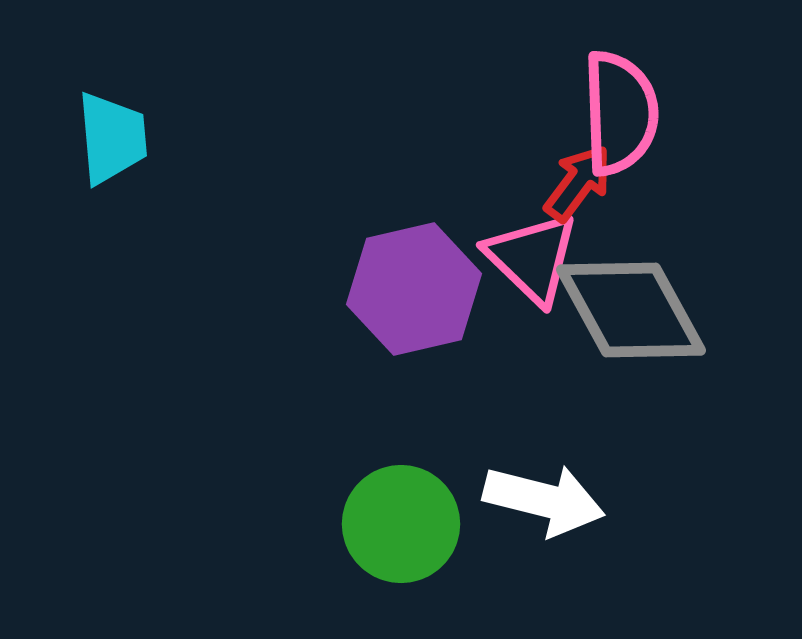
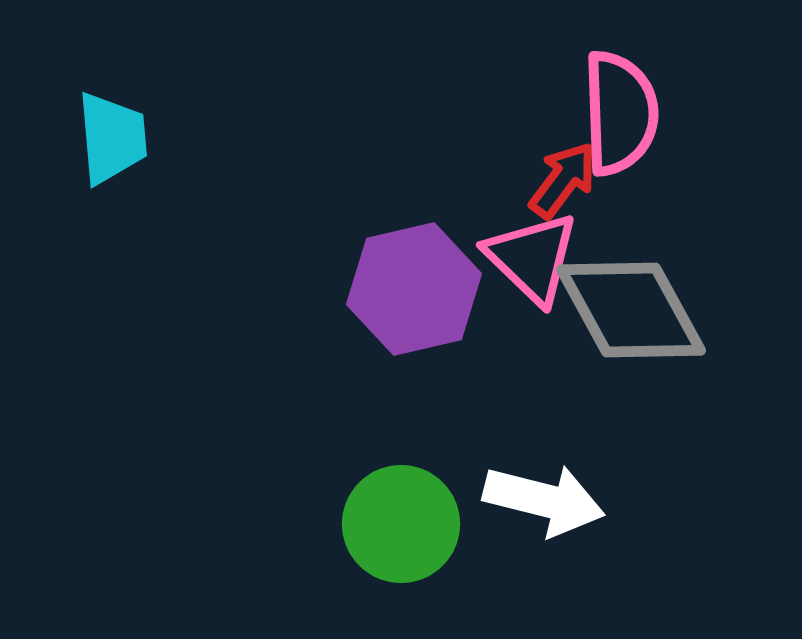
red arrow: moved 15 px left, 3 px up
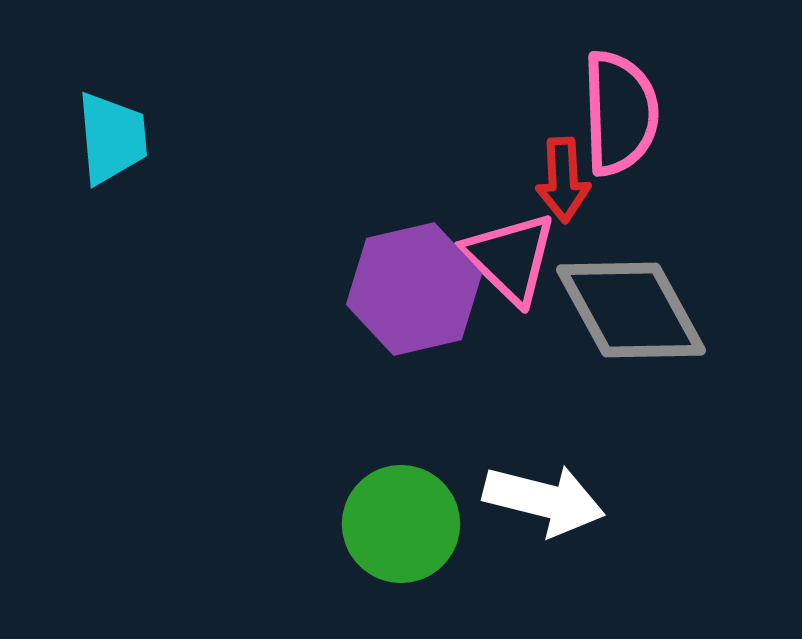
red arrow: rotated 140 degrees clockwise
pink triangle: moved 22 px left
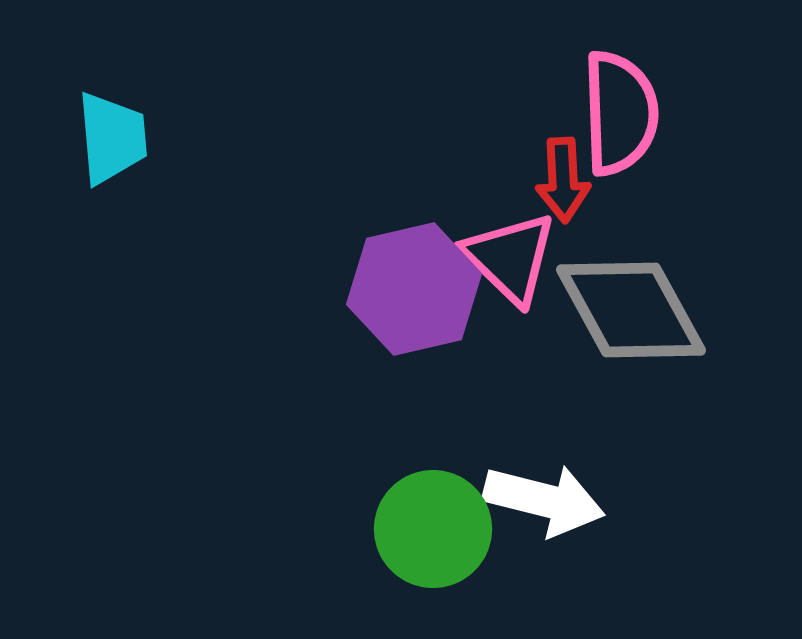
green circle: moved 32 px right, 5 px down
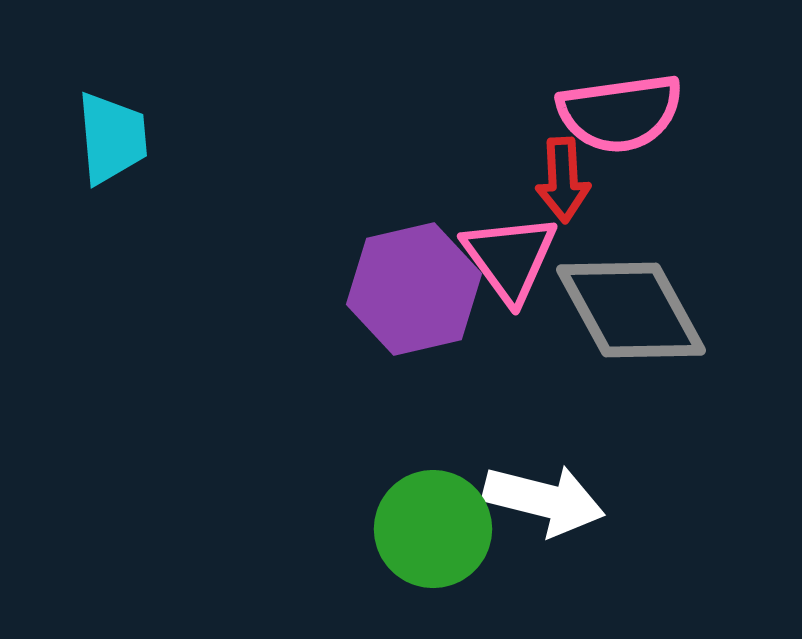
pink semicircle: rotated 84 degrees clockwise
pink triangle: rotated 10 degrees clockwise
